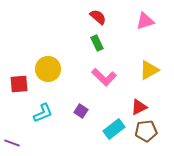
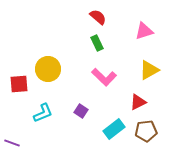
pink triangle: moved 1 px left, 10 px down
red triangle: moved 1 px left, 5 px up
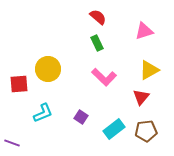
red triangle: moved 3 px right, 5 px up; rotated 24 degrees counterclockwise
purple square: moved 6 px down
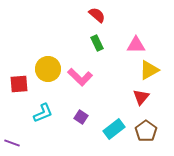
red semicircle: moved 1 px left, 2 px up
pink triangle: moved 8 px left, 14 px down; rotated 18 degrees clockwise
pink L-shape: moved 24 px left
brown pentagon: rotated 30 degrees counterclockwise
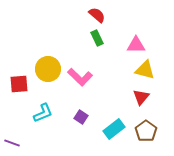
green rectangle: moved 5 px up
yellow triangle: moved 4 px left; rotated 45 degrees clockwise
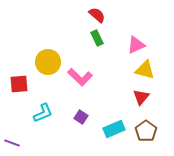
pink triangle: rotated 24 degrees counterclockwise
yellow circle: moved 7 px up
cyan rectangle: rotated 15 degrees clockwise
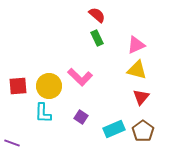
yellow circle: moved 1 px right, 24 px down
yellow triangle: moved 8 px left
red square: moved 1 px left, 2 px down
cyan L-shape: rotated 115 degrees clockwise
brown pentagon: moved 3 px left
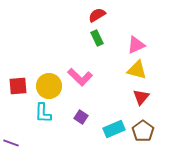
red semicircle: rotated 72 degrees counterclockwise
purple line: moved 1 px left
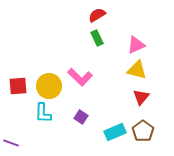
cyan rectangle: moved 1 px right, 3 px down
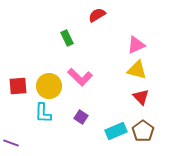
green rectangle: moved 30 px left
red triangle: rotated 24 degrees counterclockwise
cyan rectangle: moved 1 px right, 1 px up
